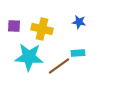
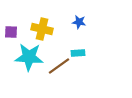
purple square: moved 3 px left, 6 px down
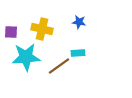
cyan star: moved 3 px left; rotated 8 degrees counterclockwise
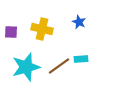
blue star: rotated 16 degrees clockwise
cyan rectangle: moved 3 px right, 6 px down
cyan star: moved 10 px down; rotated 12 degrees counterclockwise
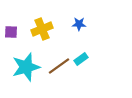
blue star: moved 2 px down; rotated 24 degrees counterclockwise
yellow cross: rotated 35 degrees counterclockwise
cyan rectangle: rotated 32 degrees counterclockwise
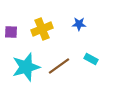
cyan rectangle: moved 10 px right; rotated 64 degrees clockwise
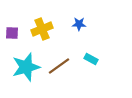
purple square: moved 1 px right, 1 px down
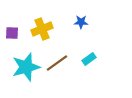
blue star: moved 2 px right, 2 px up
cyan rectangle: moved 2 px left; rotated 64 degrees counterclockwise
brown line: moved 2 px left, 3 px up
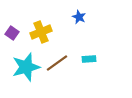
blue star: moved 2 px left, 5 px up; rotated 24 degrees clockwise
yellow cross: moved 1 px left, 3 px down
purple square: rotated 32 degrees clockwise
cyan rectangle: rotated 32 degrees clockwise
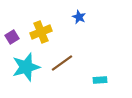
purple square: moved 4 px down; rotated 24 degrees clockwise
cyan rectangle: moved 11 px right, 21 px down
brown line: moved 5 px right
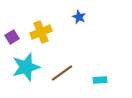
brown line: moved 10 px down
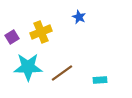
cyan star: moved 2 px right; rotated 16 degrees clockwise
